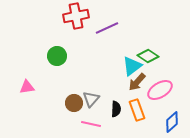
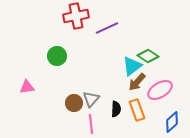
pink line: rotated 72 degrees clockwise
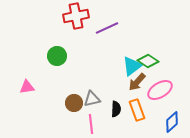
green diamond: moved 5 px down
gray triangle: moved 1 px right; rotated 36 degrees clockwise
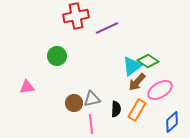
orange rectangle: rotated 50 degrees clockwise
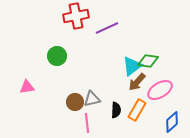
green diamond: rotated 25 degrees counterclockwise
brown circle: moved 1 px right, 1 px up
black semicircle: moved 1 px down
pink line: moved 4 px left, 1 px up
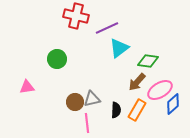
red cross: rotated 25 degrees clockwise
green circle: moved 3 px down
cyan triangle: moved 13 px left, 18 px up
blue diamond: moved 1 px right, 18 px up
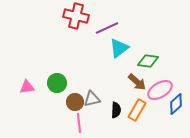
green circle: moved 24 px down
brown arrow: rotated 90 degrees counterclockwise
blue diamond: moved 3 px right
pink line: moved 8 px left
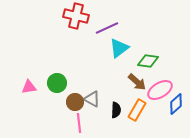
pink triangle: moved 2 px right
gray triangle: rotated 42 degrees clockwise
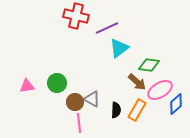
green diamond: moved 1 px right, 4 px down
pink triangle: moved 2 px left, 1 px up
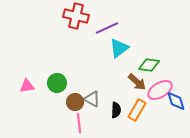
blue diamond: moved 3 px up; rotated 65 degrees counterclockwise
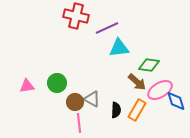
cyan triangle: rotated 30 degrees clockwise
